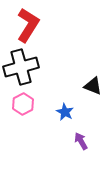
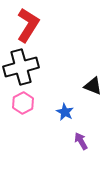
pink hexagon: moved 1 px up
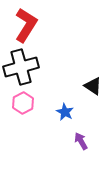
red L-shape: moved 2 px left
black triangle: rotated 12 degrees clockwise
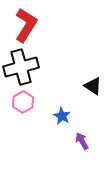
pink hexagon: moved 1 px up
blue star: moved 3 px left, 4 px down
purple arrow: moved 1 px right
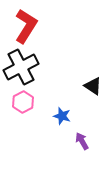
red L-shape: moved 1 px down
black cross: rotated 12 degrees counterclockwise
blue star: rotated 12 degrees counterclockwise
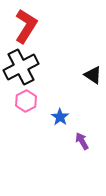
black triangle: moved 11 px up
pink hexagon: moved 3 px right, 1 px up
blue star: moved 2 px left, 1 px down; rotated 18 degrees clockwise
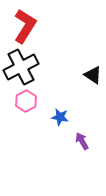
red L-shape: moved 1 px left
blue star: rotated 24 degrees counterclockwise
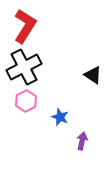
black cross: moved 3 px right
blue star: rotated 12 degrees clockwise
purple arrow: rotated 42 degrees clockwise
